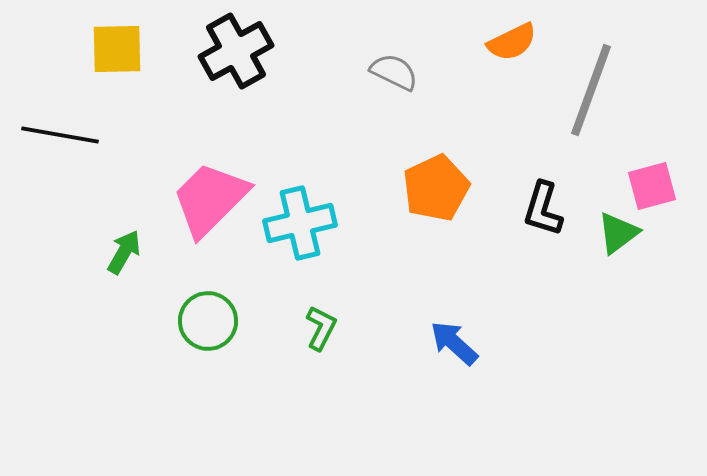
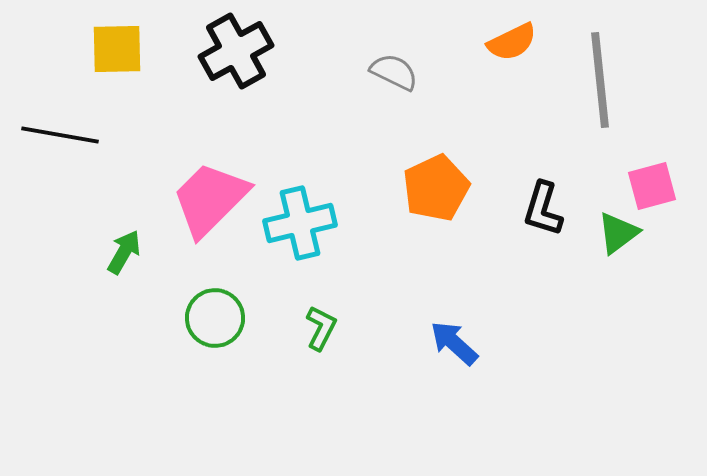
gray line: moved 9 px right, 10 px up; rotated 26 degrees counterclockwise
green circle: moved 7 px right, 3 px up
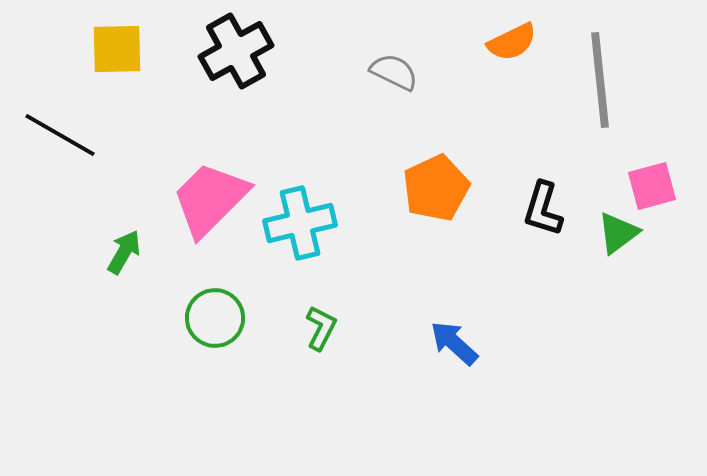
black line: rotated 20 degrees clockwise
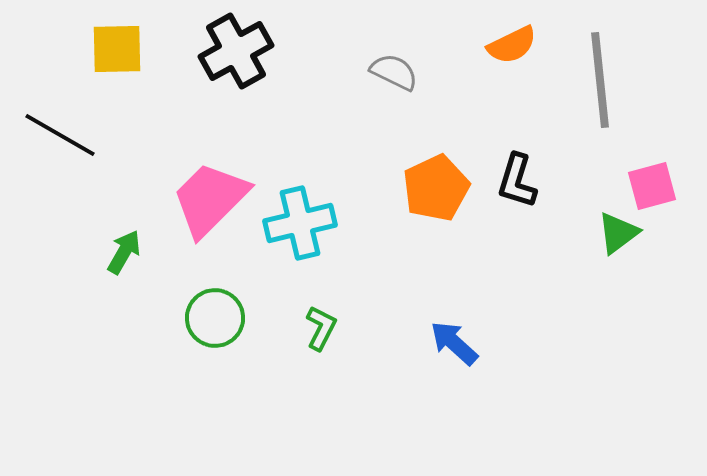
orange semicircle: moved 3 px down
black L-shape: moved 26 px left, 28 px up
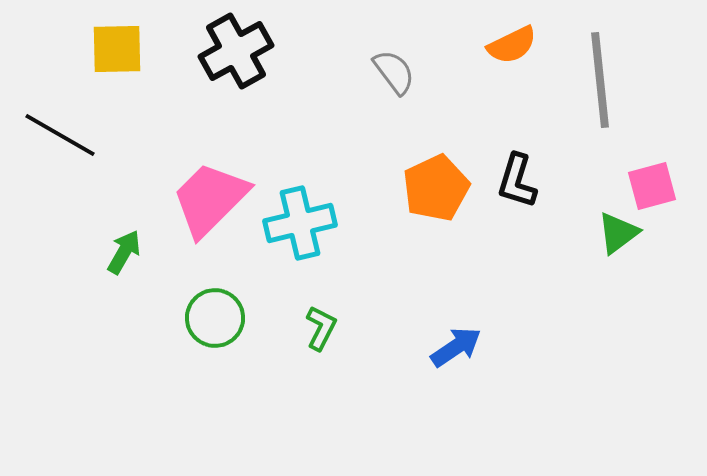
gray semicircle: rotated 27 degrees clockwise
blue arrow: moved 2 px right, 4 px down; rotated 104 degrees clockwise
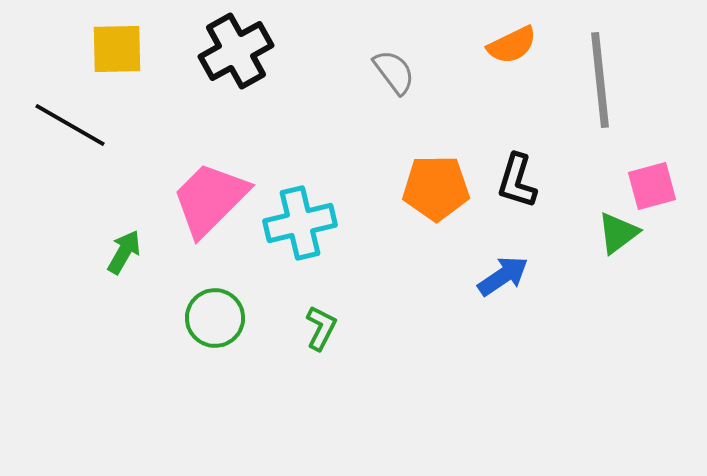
black line: moved 10 px right, 10 px up
orange pentagon: rotated 24 degrees clockwise
blue arrow: moved 47 px right, 71 px up
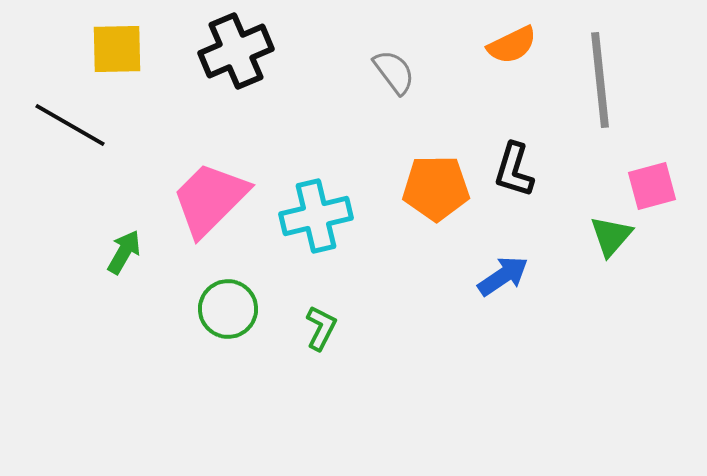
black cross: rotated 6 degrees clockwise
black L-shape: moved 3 px left, 11 px up
cyan cross: moved 16 px right, 7 px up
green triangle: moved 7 px left, 3 px down; rotated 12 degrees counterclockwise
green circle: moved 13 px right, 9 px up
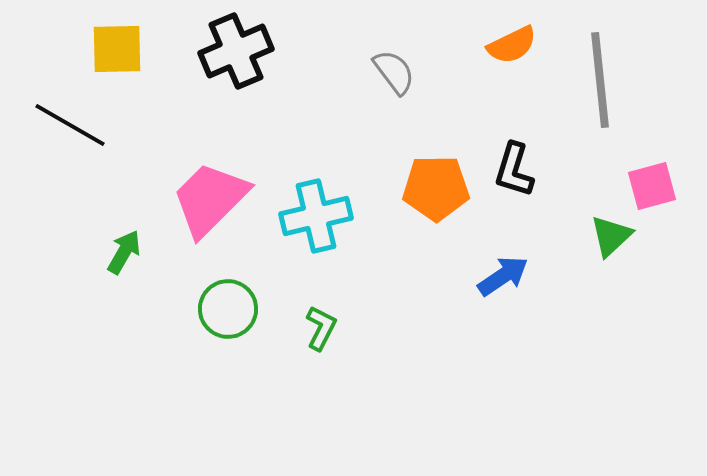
green triangle: rotated 6 degrees clockwise
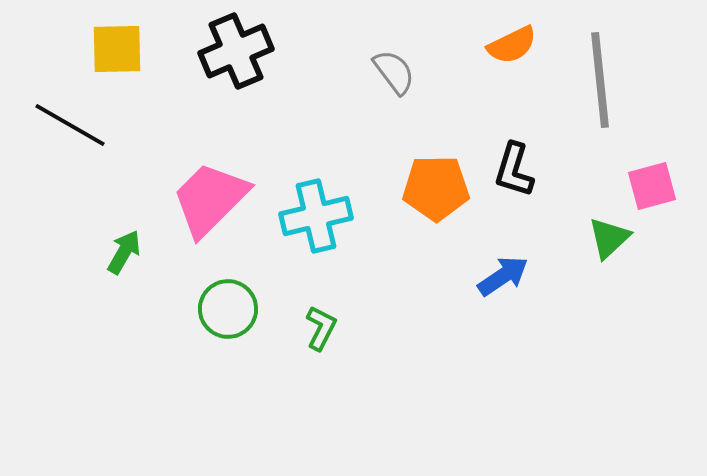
green triangle: moved 2 px left, 2 px down
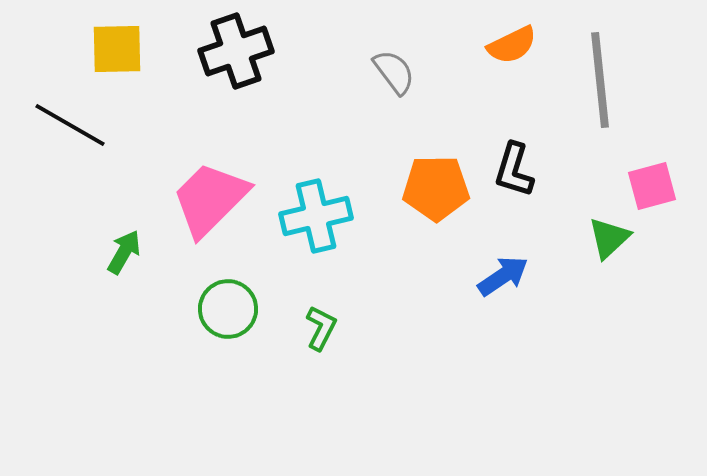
black cross: rotated 4 degrees clockwise
